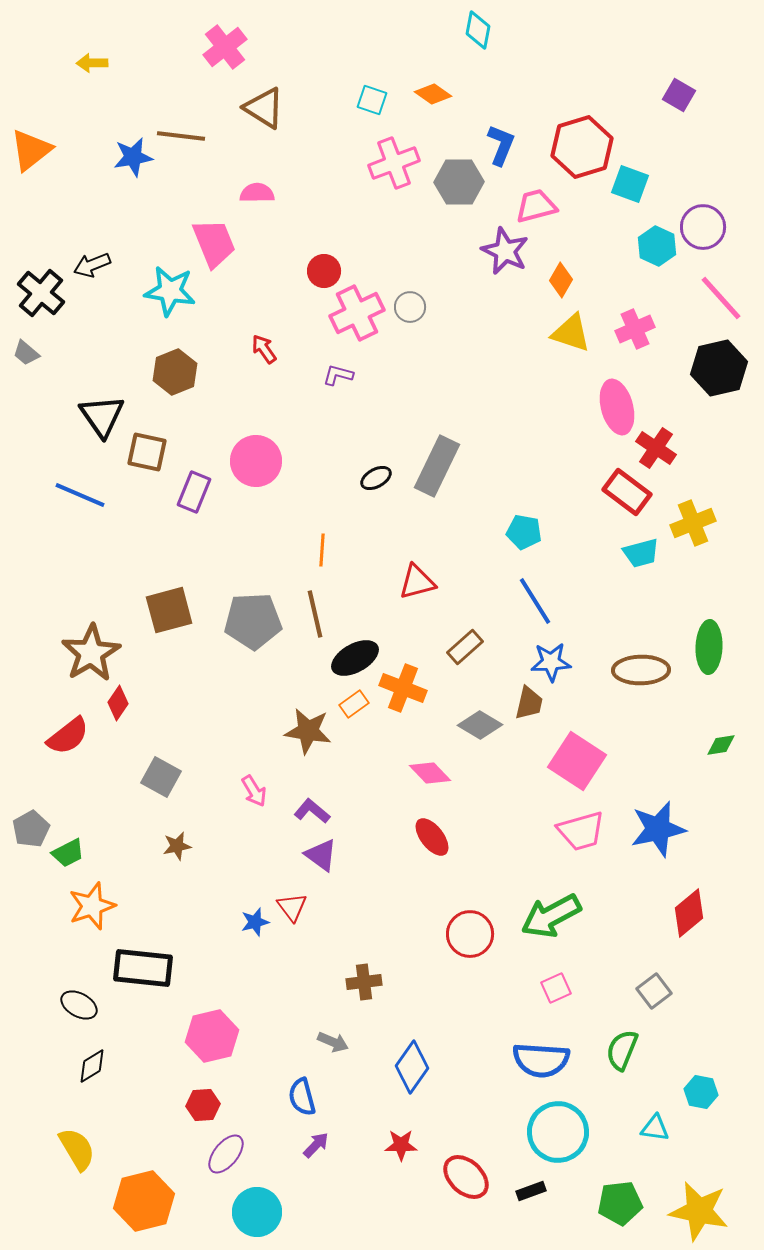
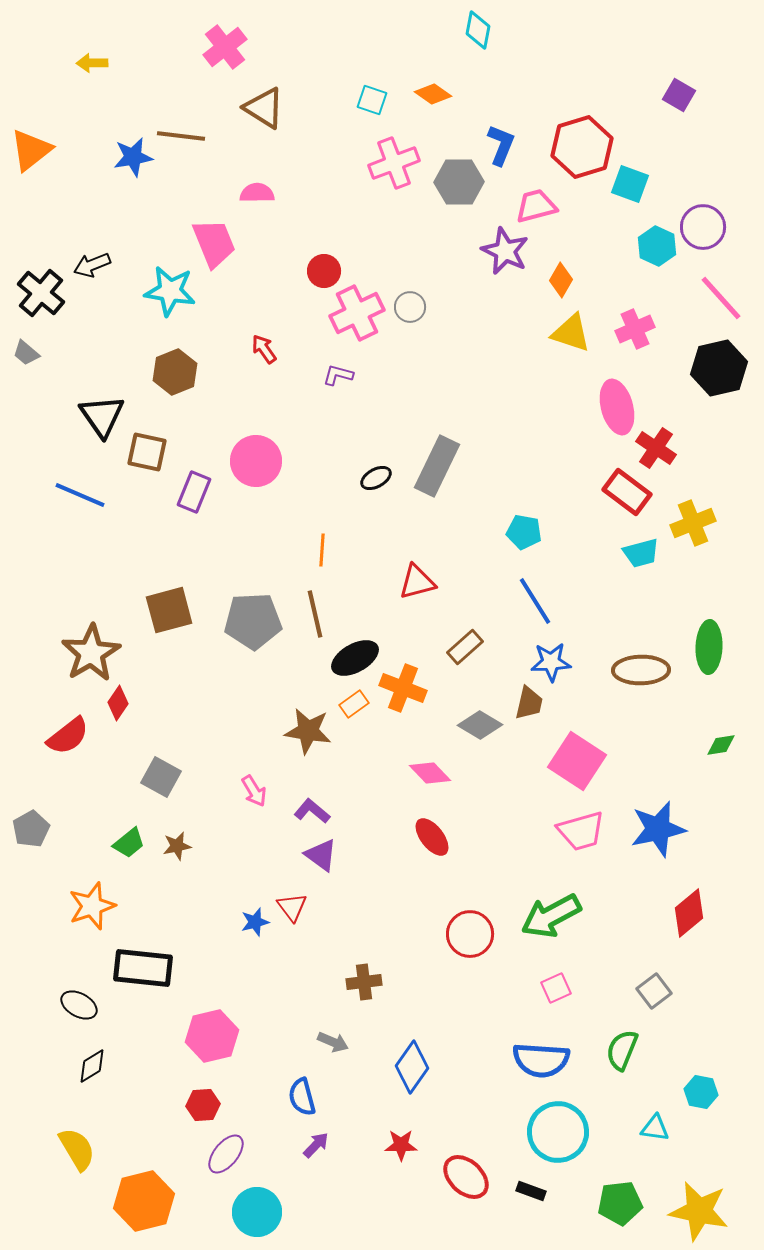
green trapezoid at (68, 853): moved 61 px right, 10 px up; rotated 12 degrees counterclockwise
black rectangle at (531, 1191): rotated 40 degrees clockwise
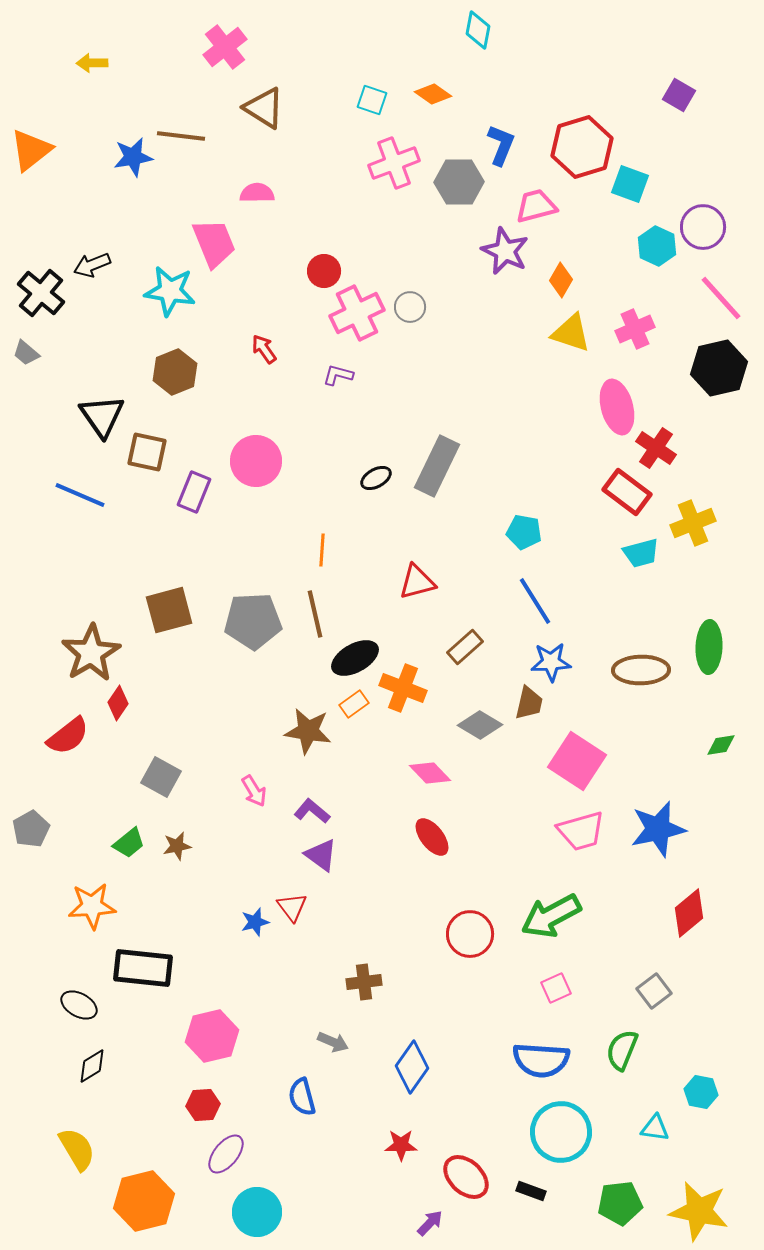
orange star at (92, 906): rotated 15 degrees clockwise
cyan circle at (558, 1132): moved 3 px right
purple arrow at (316, 1145): moved 114 px right, 78 px down
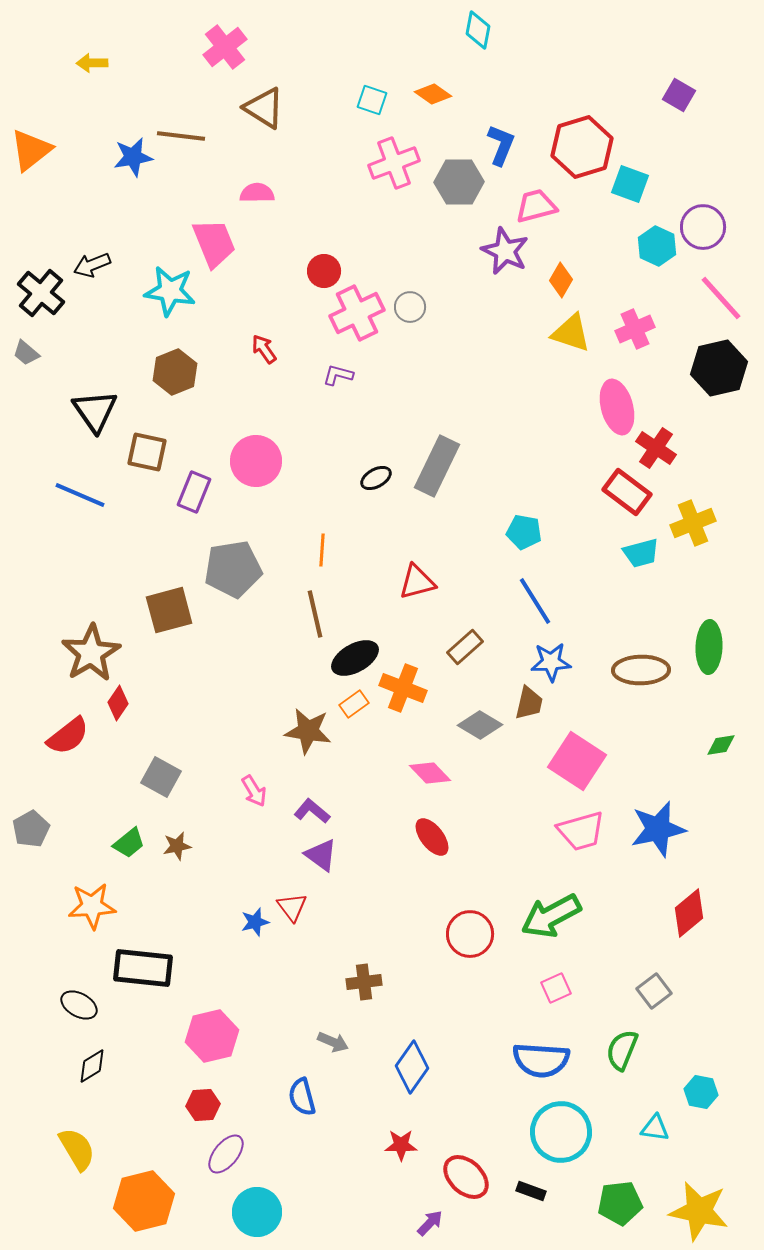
black triangle at (102, 416): moved 7 px left, 5 px up
gray pentagon at (253, 621): moved 20 px left, 52 px up; rotated 6 degrees counterclockwise
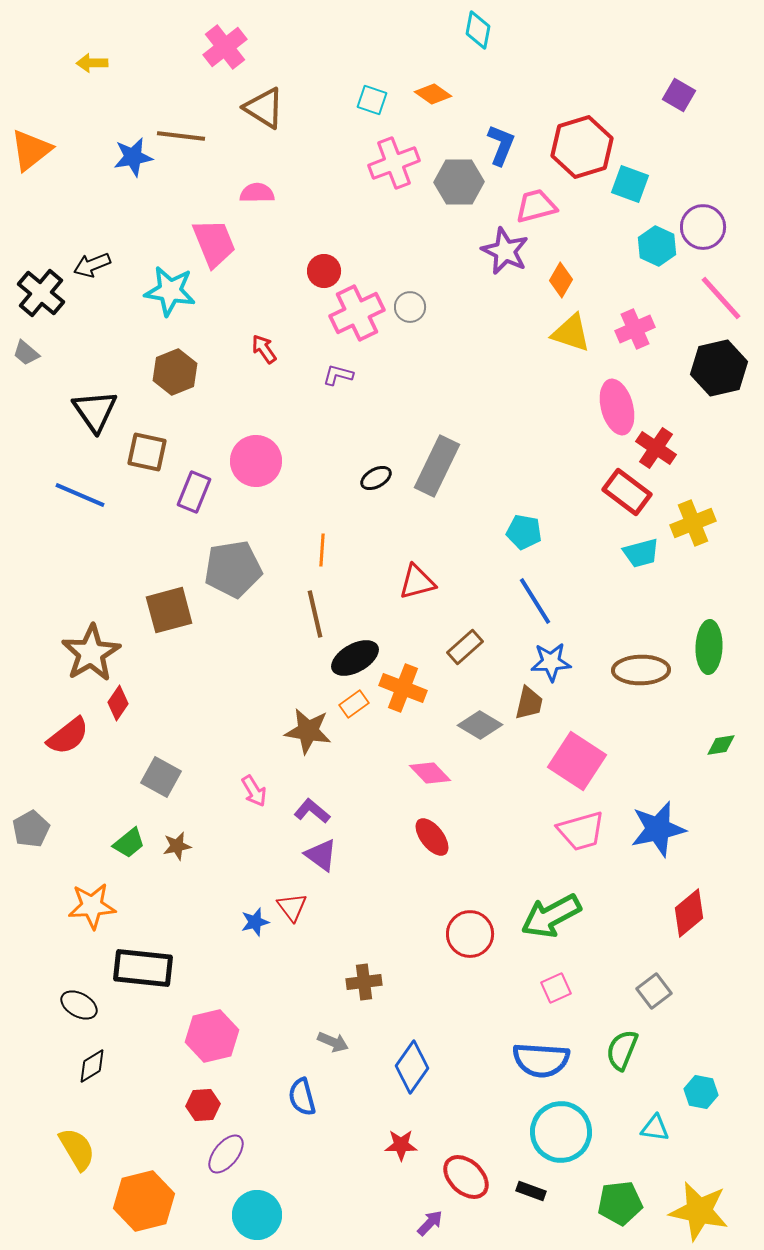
cyan circle at (257, 1212): moved 3 px down
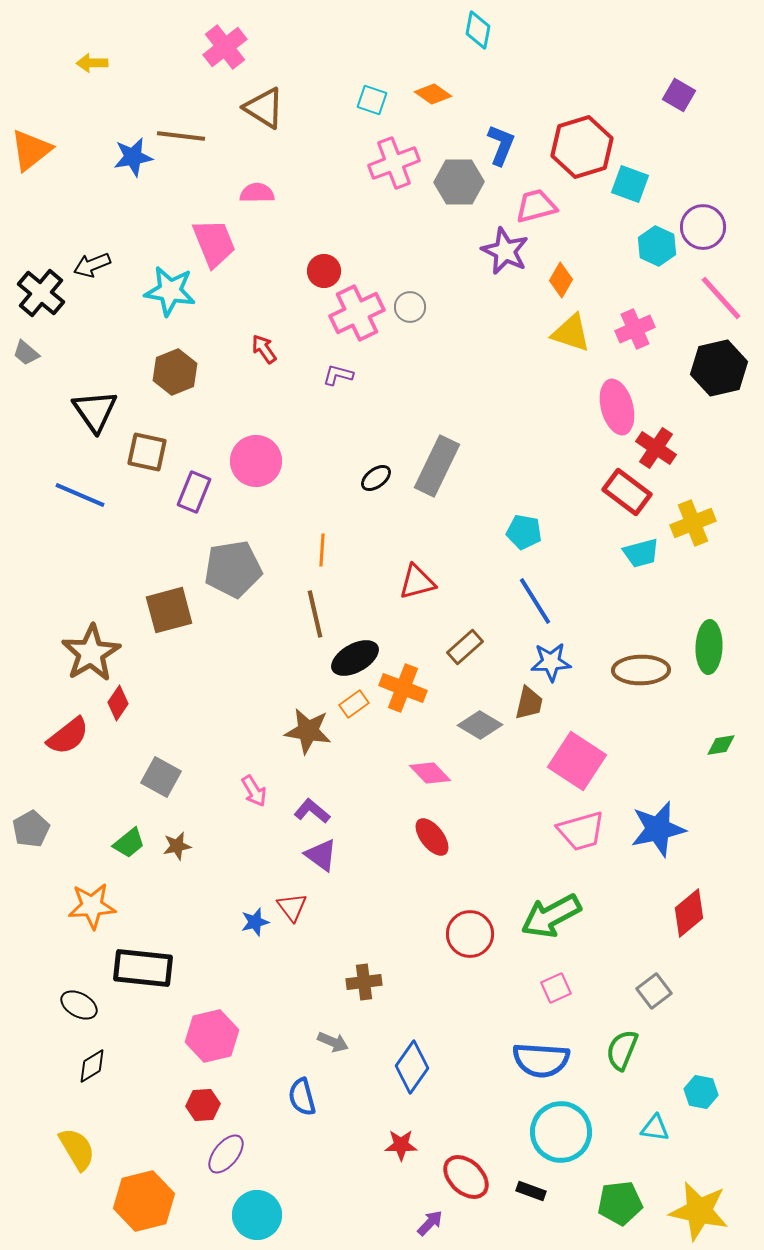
black ellipse at (376, 478): rotated 8 degrees counterclockwise
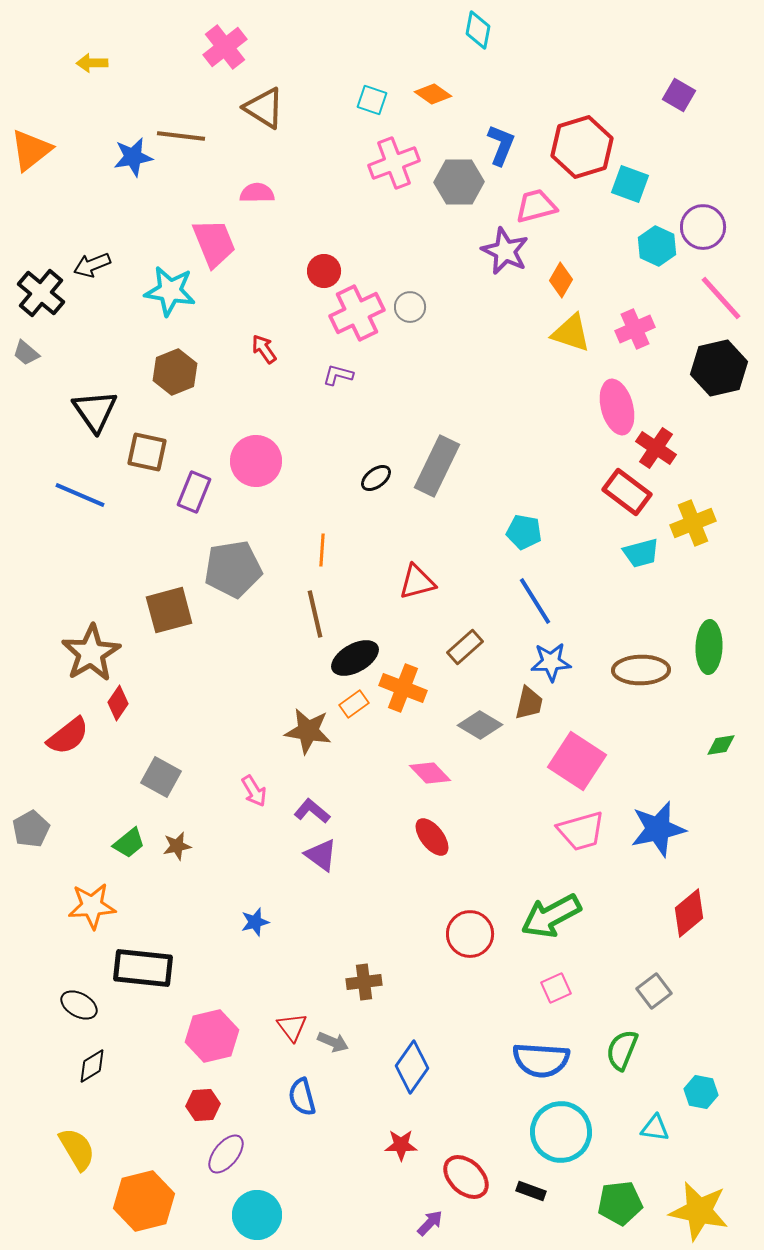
red triangle at (292, 907): moved 120 px down
